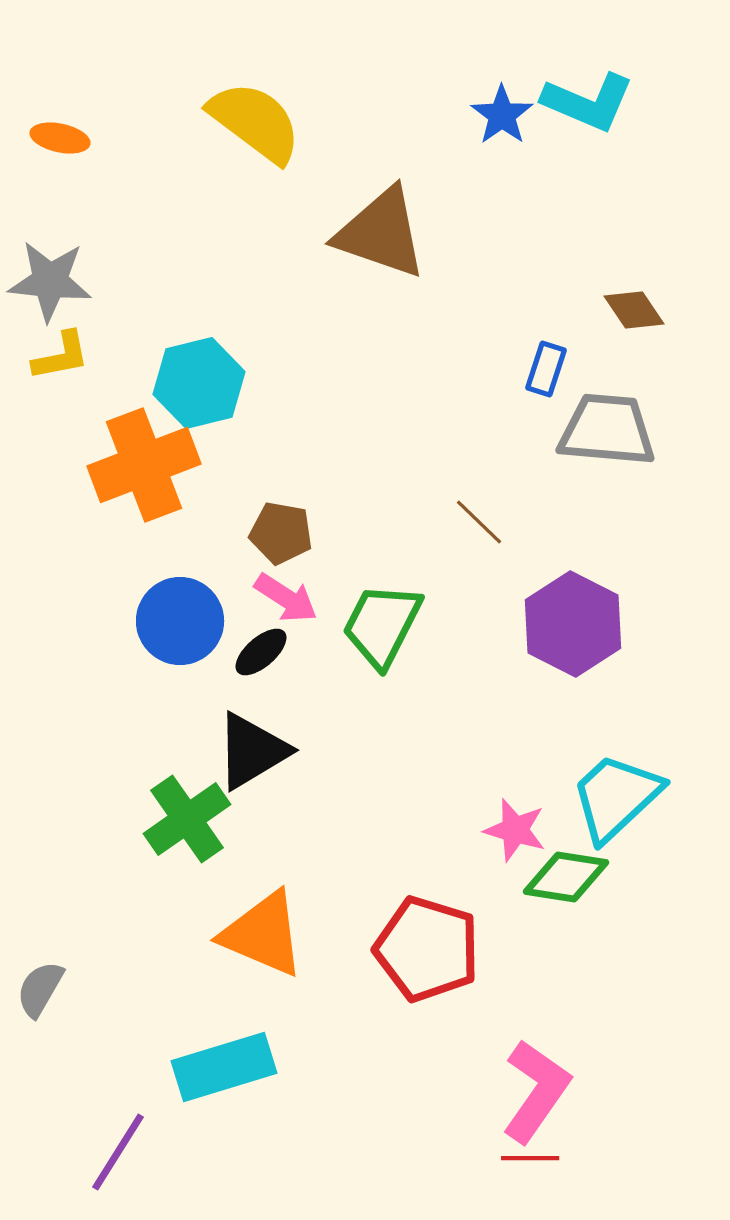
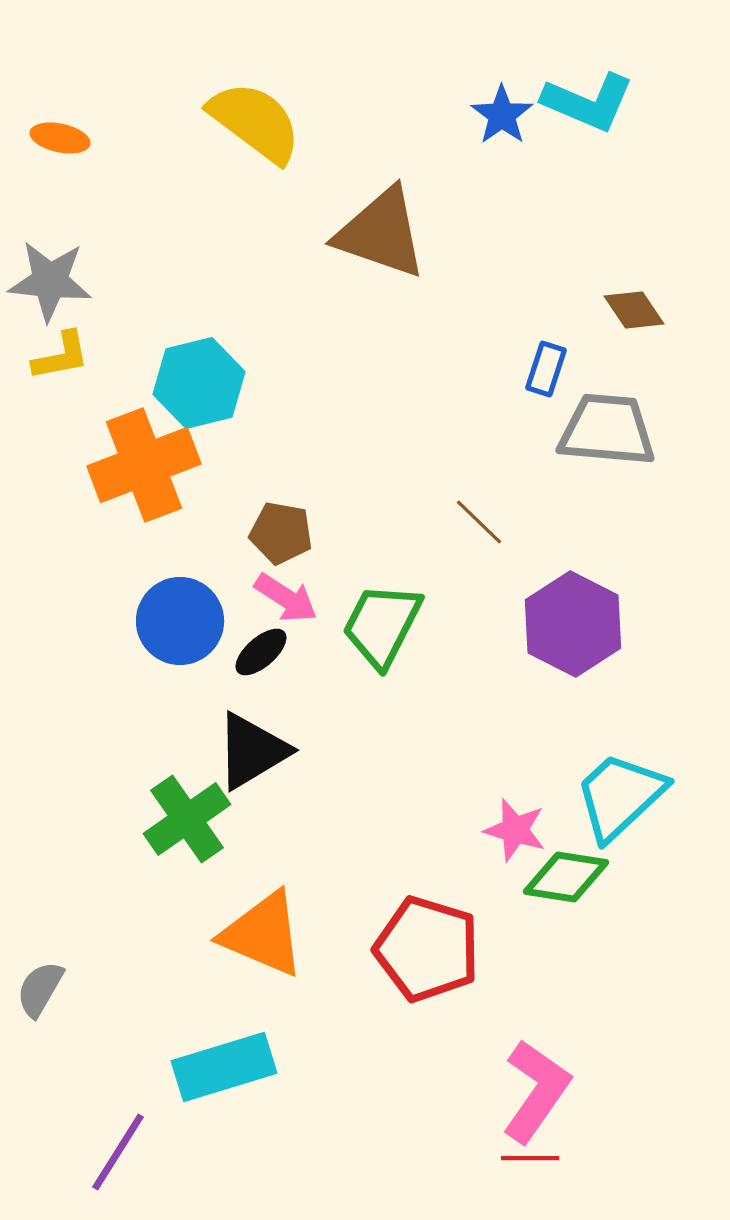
cyan trapezoid: moved 4 px right, 1 px up
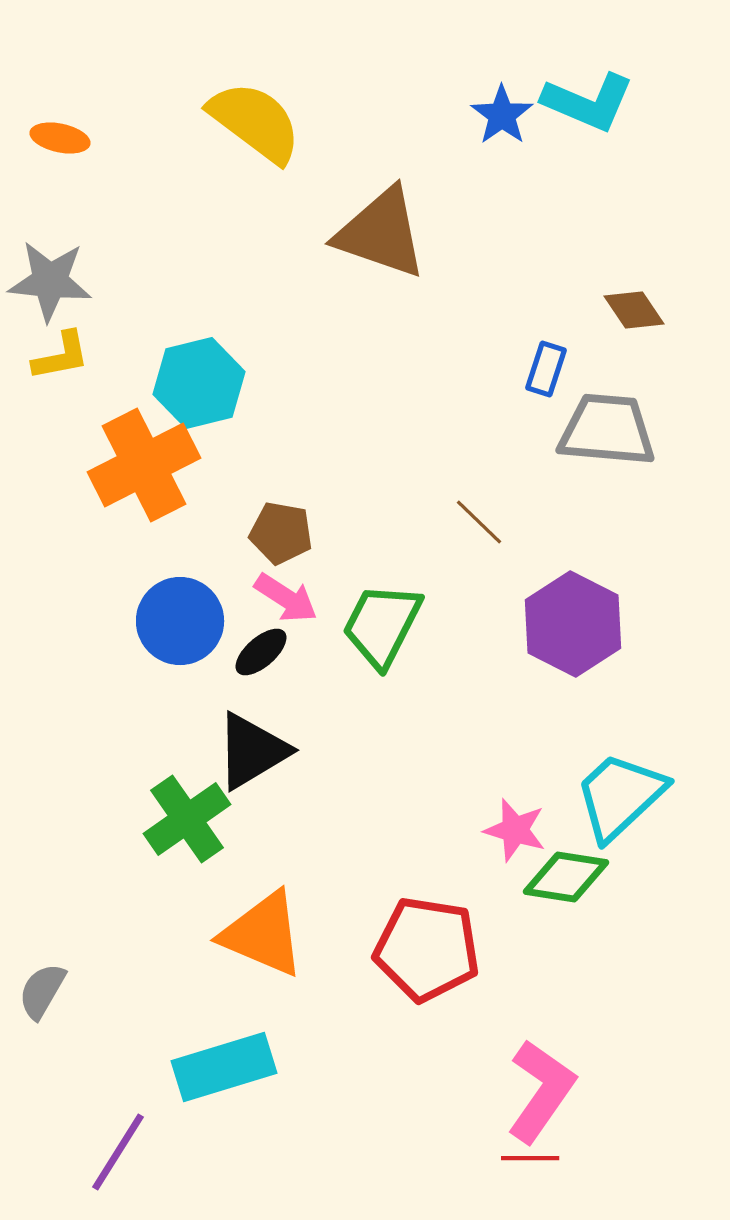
orange cross: rotated 6 degrees counterclockwise
red pentagon: rotated 8 degrees counterclockwise
gray semicircle: moved 2 px right, 2 px down
pink L-shape: moved 5 px right
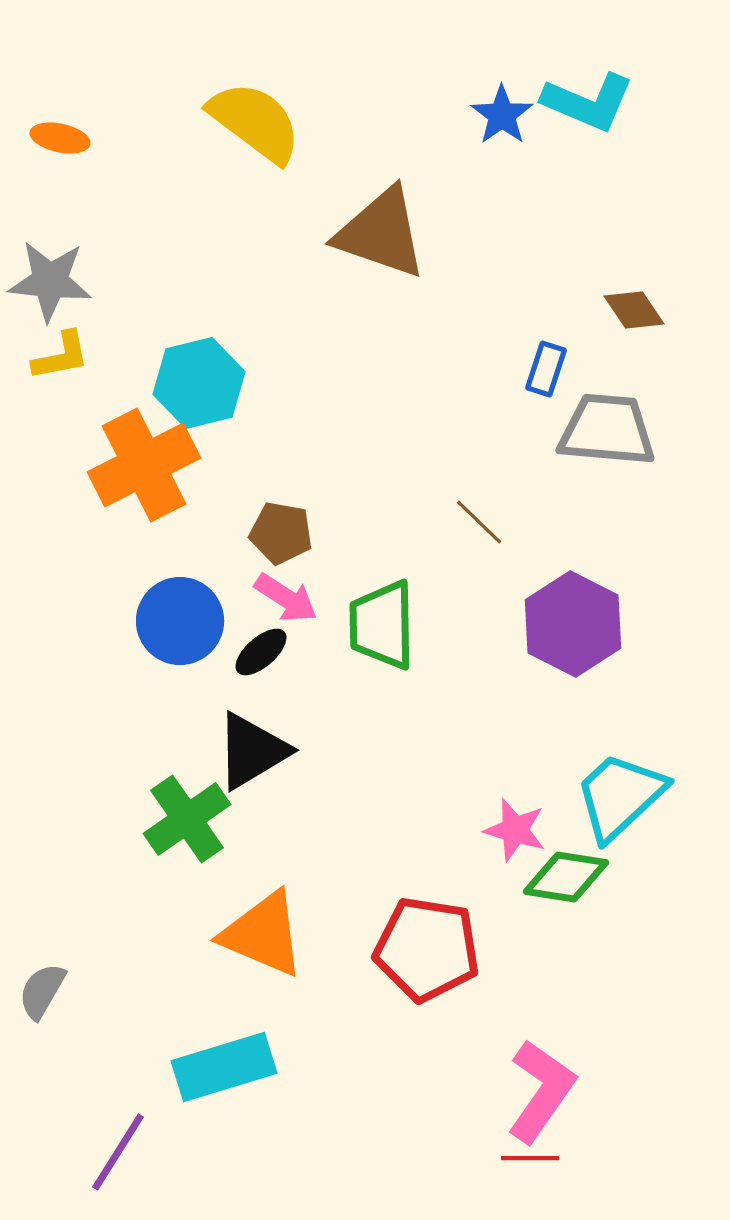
green trapezoid: rotated 28 degrees counterclockwise
